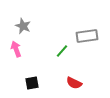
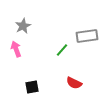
gray star: rotated 21 degrees clockwise
green line: moved 1 px up
black square: moved 4 px down
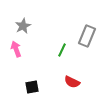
gray rectangle: rotated 60 degrees counterclockwise
green line: rotated 16 degrees counterclockwise
red semicircle: moved 2 px left, 1 px up
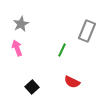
gray star: moved 2 px left, 2 px up
gray rectangle: moved 5 px up
pink arrow: moved 1 px right, 1 px up
black square: rotated 32 degrees counterclockwise
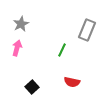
gray rectangle: moved 1 px up
pink arrow: rotated 35 degrees clockwise
red semicircle: rotated 14 degrees counterclockwise
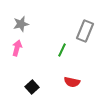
gray star: rotated 14 degrees clockwise
gray rectangle: moved 2 px left, 1 px down
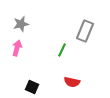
black square: rotated 24 degrees counterclockwise
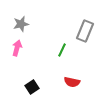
black square: rotated 32 degrees clockwise
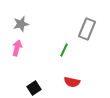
gray rectangle: moved 2 px right, 2 px up
green line: moved 2 px right
black square: moved 2 px right, 1 px down
